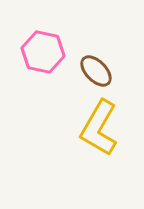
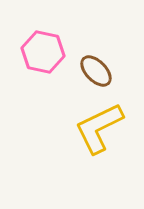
yellow L-shape: rotated 34 degrees clockwise
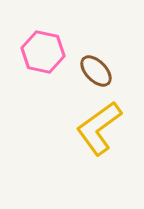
yellow L-shape: rotated 10 degrees counterclockwise
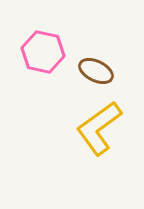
brown ellipse: rotated 20 degrees counterclockwise
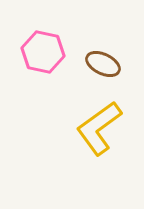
brown ellipse: moved 7 px right, 7 px up
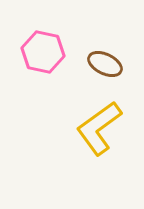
brown ellipse: moved 2 px right
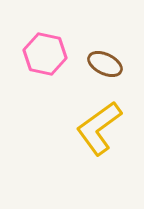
pink hexagon: moved 2 px right, 2 px down
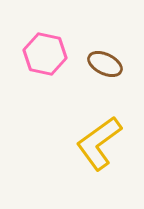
yellow L-shape: moved 15 px down
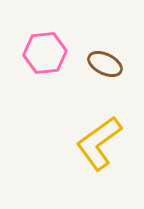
pink hexagon: moved 1 px up; rotated 18 degrees counterclockwise
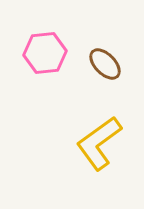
brown ellipse: rotated 20 degrees clockwise
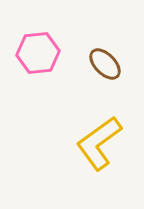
pink hexagon: moved 7 px left
